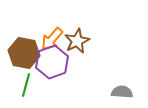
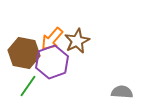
green line: moved 2 px right, 1 px down; rotated 20 degrees clockwise
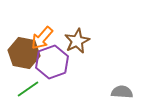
orange arrow: moved 10 px left, 1 px up
green line: moved 3 px down; rotated 20 degrees clockwise
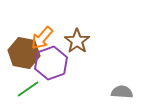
brown star: rotated 10 degrees counterclockwise
purple hexagon: moved 1 px left, 1 px down
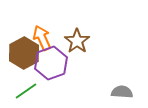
orange arrow: rotated 115 degrees clockwise
brown hexagon: rotated 20 degrees clockwise
green line: moved 2 px left, 2 px down
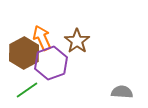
green line: moved 1 px right, 1 px up
